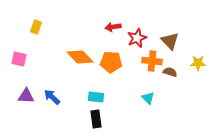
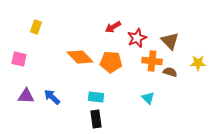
red arrow: rotated 21 degrees counterclockwise
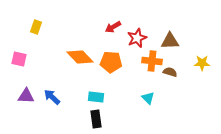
brown triangle: rotated 48 degrees counterclockwise
yellow star: moved 4 px right
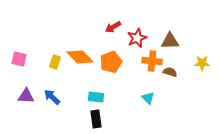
yellow rectangle: moved 19 px right, 35 px down
orange pentagon: rotated 25 degrees counterclockwise
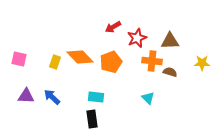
black rectangle: moved 4 px left
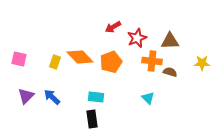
purple triangle: rotated 48 degrees counterclockwise
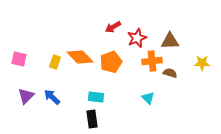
orange cross: rotated 12 degrees counterclockwise
brown semicircle: moved 1 px down
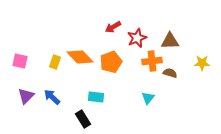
pink square: moved 1 px right, 2 px down
cyan triangle: rotated 24 degrees clockwise
black rectangle: moved 9 px left; rotated 24 degrees counterclockwise
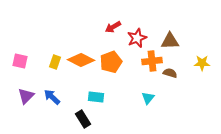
orange diamond: moved 1 px right, 3 px down; rotated 20 degrees counterclockwise
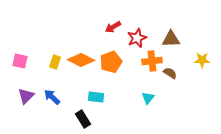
brown triangle: moved 1 px right, 2 px up
yellow star: moved 3 px up
brown semicircle: rotated 16 degrees clockwise
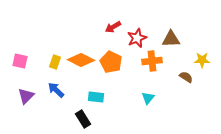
orange pentagon: rotated 25 degrees counterclockwise
brown semicircle: moved 16 px right, 4 px down
blue arrow: moved 4 px right, 7 px up
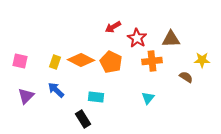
red star: rotated 18 degrees counterclockwise
